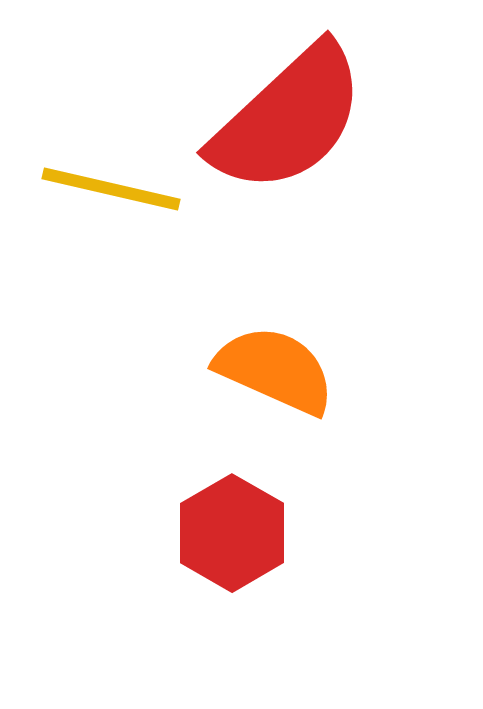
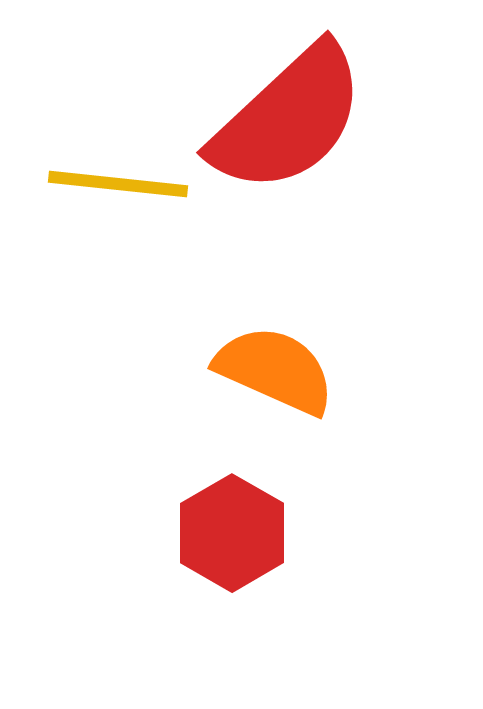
yellow line: moved 7 px right, 5 px up; rotated 7 degrees counterclockwise
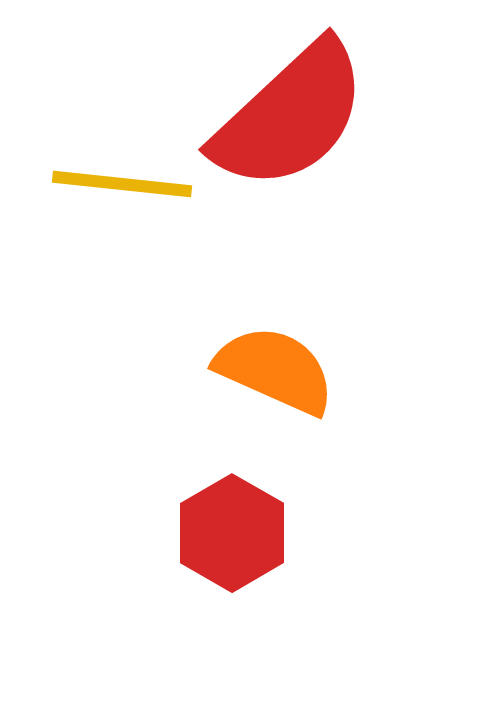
red semicircle: moved 2 px right, 3 px up
yellow line: moved 4 px right
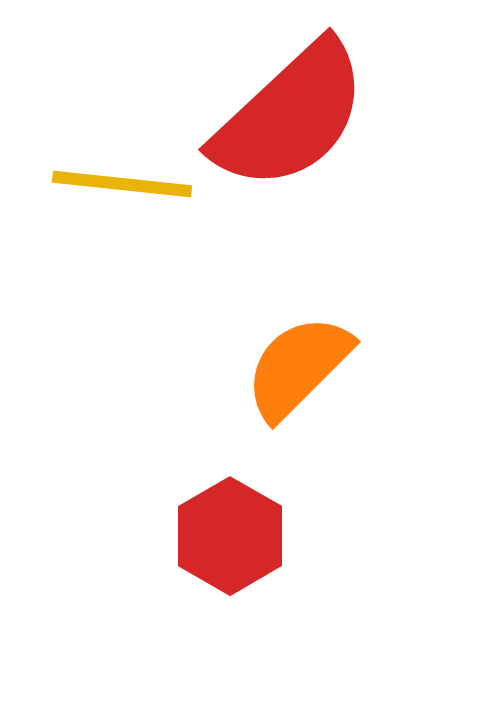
orange semicircle: moved 23 px right, 3 px up; rotated 69 degrees counterclockwise
red hexagon: moved 2 px left, 3 px down
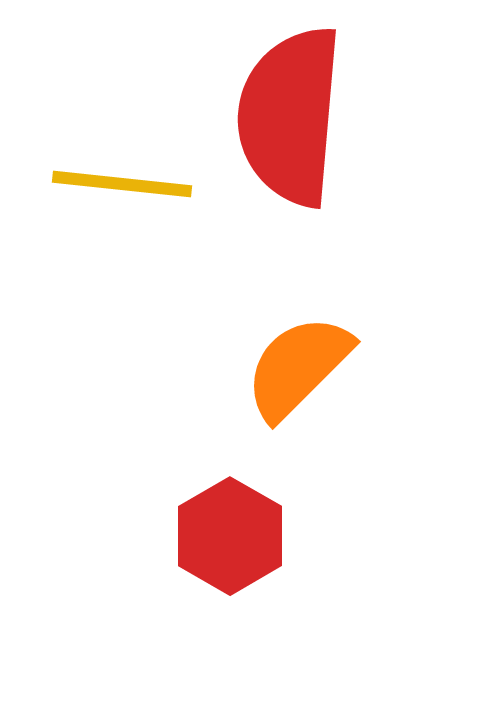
red semicircle: rotated 138 degrees clockwise
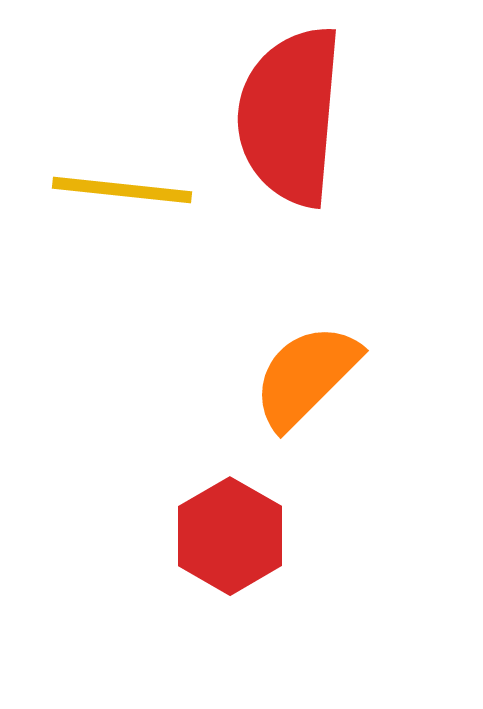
yellow line: moved 6 px down
orange semicircle: moved 8 px right, 9 px down
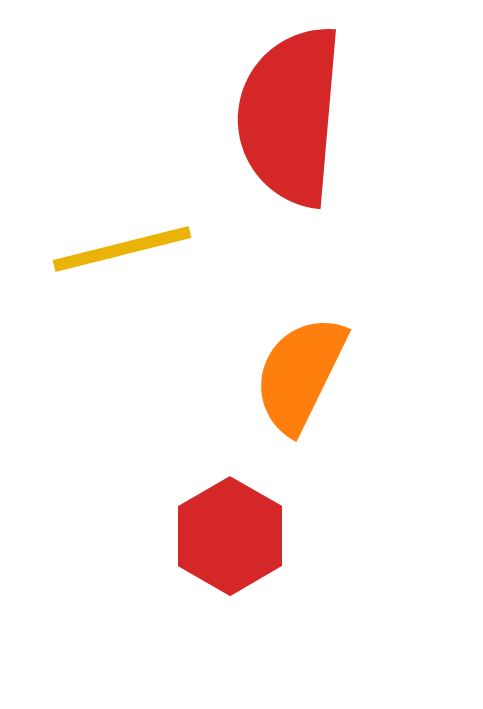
yellow line: moved 59 px down; rotated 20 degrees counterclockwise
orange semicircle: moved 6 px left, 2 px up; rotated 19 degrees counterclockwise
